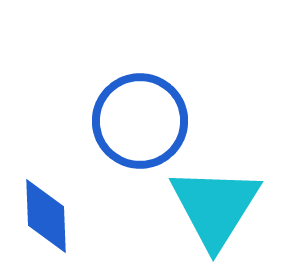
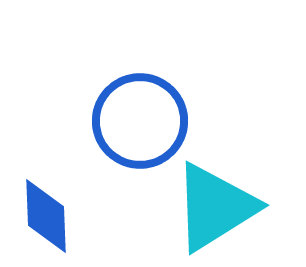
cyan triangle: rotated 26 degrees clockwise
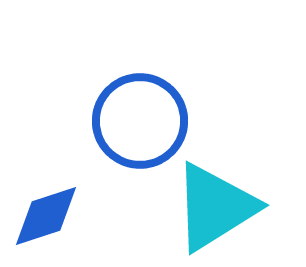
blue diamond: rotated 74 degrees clockwise
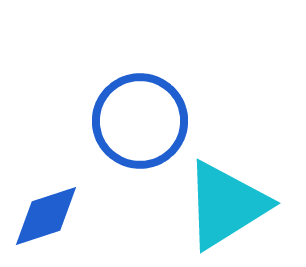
cyan triangle: moved 11 px right, 2 px up
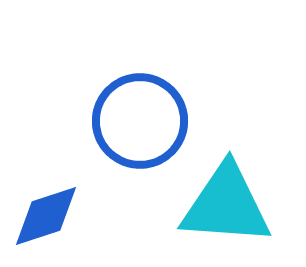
cyan triangle: rotated 36 degrees clockwise
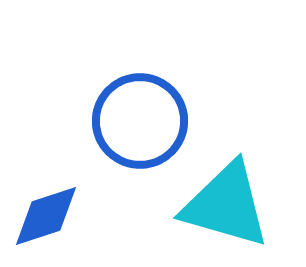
cyan triangle: rotated 12 degrees clockwise
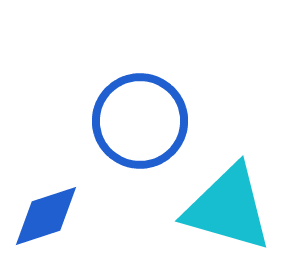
cyan triangle: moved 2 px right, 3 px down
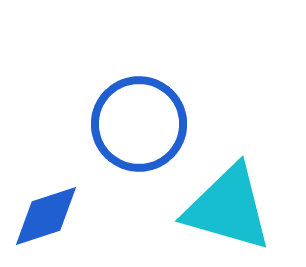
blue circle: moved 1 px left, 3 px down
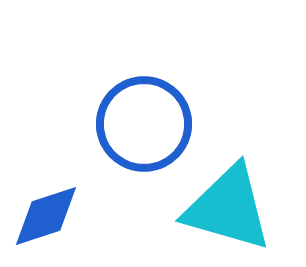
blue circle: moved 5 px right
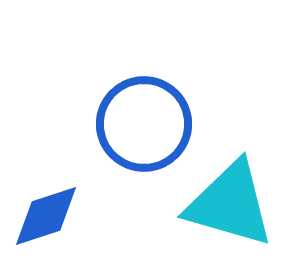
cyan triangle: moved 2 px right, 4 px up
